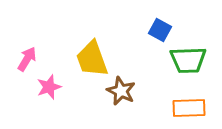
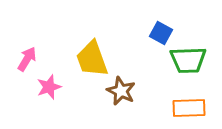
blue square: moved 1 px right, 3 px down
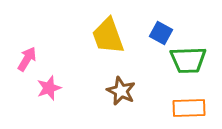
yellow trapezoid: moved 16 px right, 23 px up
pink star: moved 1 px down
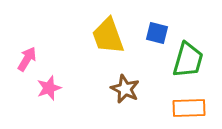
blue square: moved 4 px left; rotated 15 degrees counterclockwise
green trapezoid: rotated 72 degrees counterclockwise
brown star: moved 4 px right, 2 px up
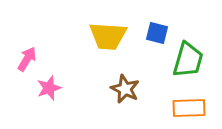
yellow trapezoid: rotated 66 degrees counterclockwise
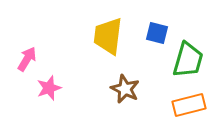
yellow trapezoid: rotated 93 degrees clockwise
orange rectangle: moved 3 px up; rotated 12 degrees counterclockwise
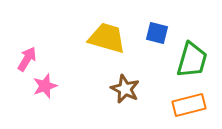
yellow trapezoid: moved 1 px left, 2 px down; rotated 99 degrees clockwise
green trapezoid: moved 4 px right
pink star: moved 4 px left, 2 px up
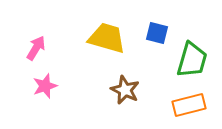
pink arrow: moved 9 px right, 11 px up
brown star: moved 1 px down
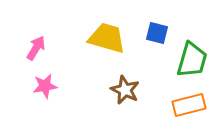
pink star: rotated 10 degrees clockwise
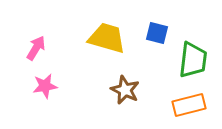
green trapezoid: moved 1 px right; rotated 9 degrees counterclockwise
